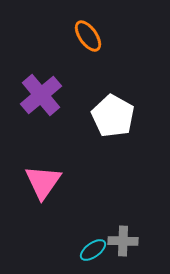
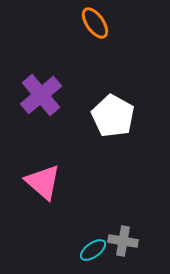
orange ellipse: moved 7 px right, 13 px up
pink triangle: rotated 24 degrees counterclockwise
gray cross: rotated 8 degrees clockwise
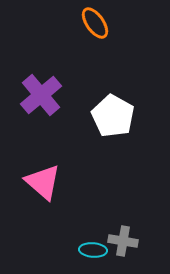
cyan ellipse: rotated 40 degrees clockwise
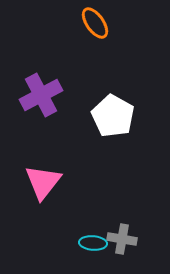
purple cross: rotated 12 degrees clockwise
pink triangle: rotated 27 degrees clockwise
gray cross: moved 1 px left, 2 px up
cyan ellipse: moved 7 px up
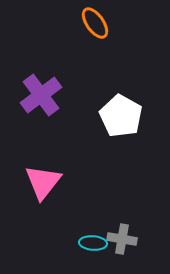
purple cross: rotated 9 degrees counterclockwise
white pentagon: moved 8 px right
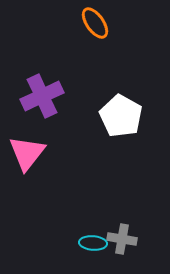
purple cross: moved 1 px right, 1 px down; rotated 12 degrees clockwise
pink triangle: moved 16 px left, 29 px up
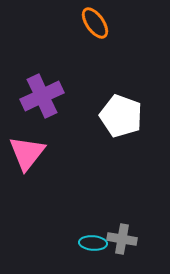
white pentagon: rotated 9 degrees counterclockwise
